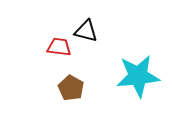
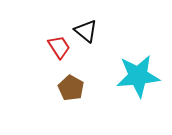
black triangle: rotated 25 degrees clockwise
red trapezoid: rotated 50 degrees clockwise
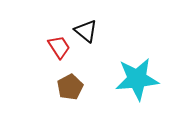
cyan star: moved 1 px left, 3 px down
brown pentagon: moved 1 px left, 1 px up; rotated 15 degrees clockwise
